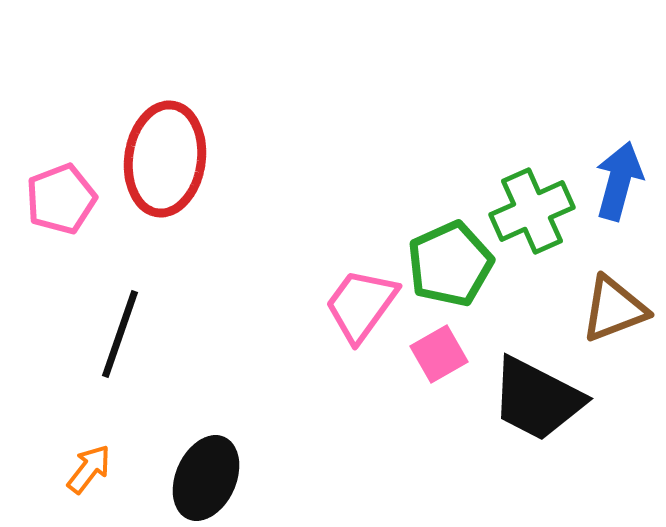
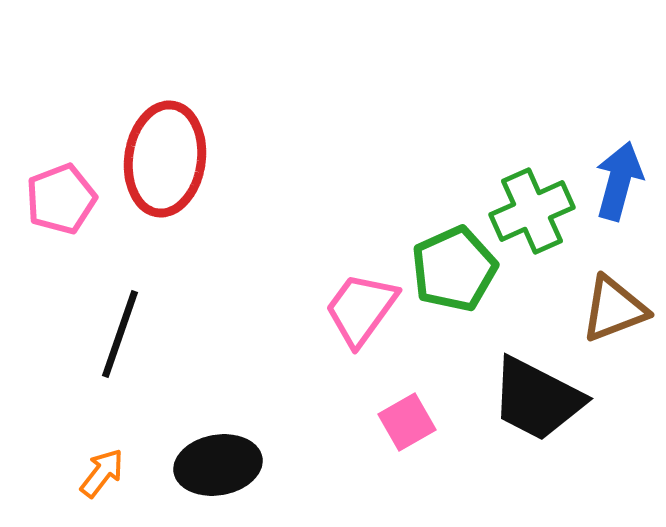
green pentagon: moved 4 px right, 5 px down
pink trapezoid: moved 4 px down
pink square: moved 32 px left, 68 px down
orange arrow: moved 13 px right, 4 px down
black ellipse: moved 12 px right, 13 px up; rotated 56 degrees clockwise
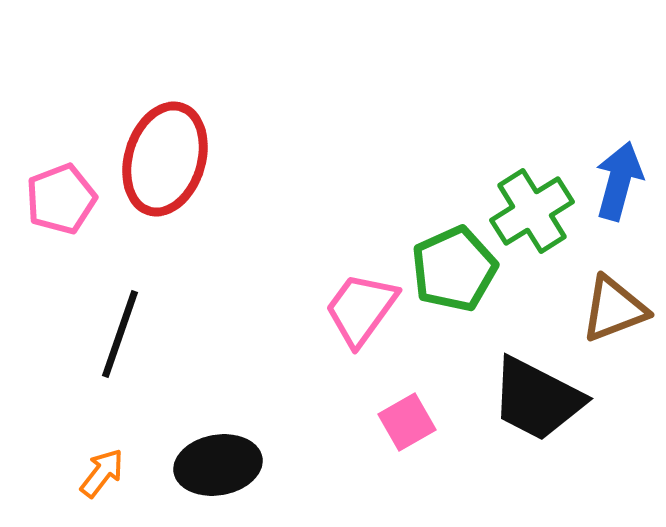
red ellipse: rotated 9 degrees clockwise
green cross: rotated 8 degrees counterclockwise
